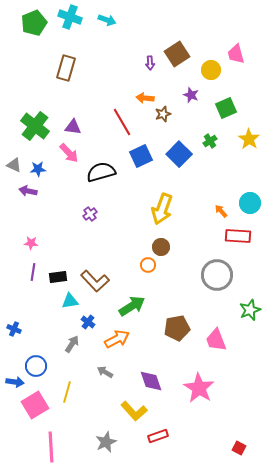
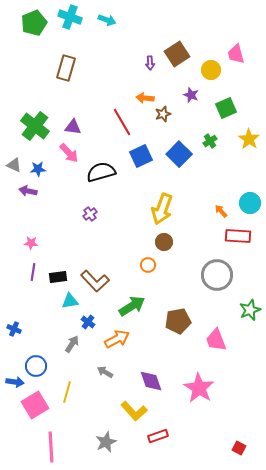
brown circle at (161, 247): moved 3 px right, 5 px up
brown pentagon at (177, 328): moved 1 px right, 7 px up
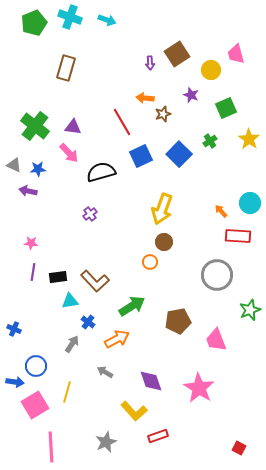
orange circle at (148, 265): moved 2 px right, 3 px up
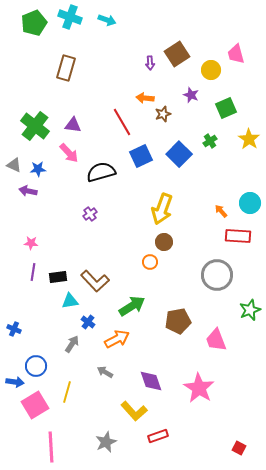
purple triangle at (73, 127): moved 2 px up
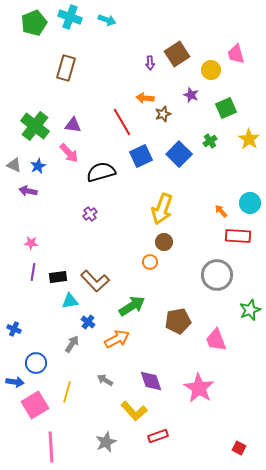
blue star at (38, 169): moved 3 px up; rotated 21 degrees counterclockwise
blue circle at (36, 366): moved 3 px up
gray arrow at (105, 372): moved 8 px down
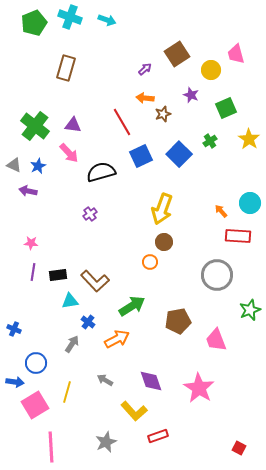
purple arrow at (150, 63): moved 5 px left, 6 px down; rotated 128 degrees counterclockwise
black rectangle at (58, 277): moved 2 px up
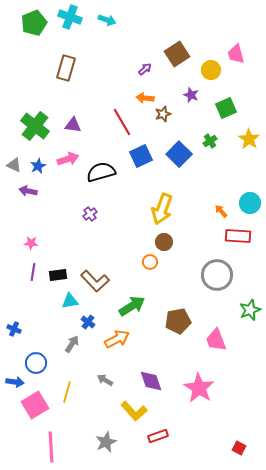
pink arrow at (69, 153): moved 1 px left, 6 px down; rotated 65 degrees counterclockwise
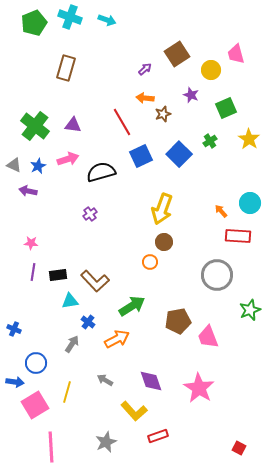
pink trapezoid at (216, 340): moved 8 px left, 3 px up
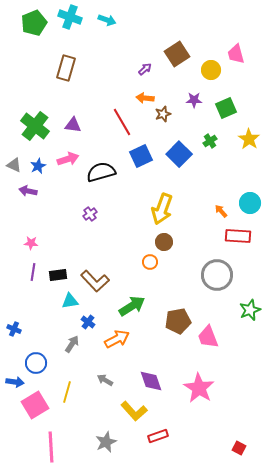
purple star at (191, 95): moved 3 px right, 5 px down; rotated 21 degrees counterclockwise
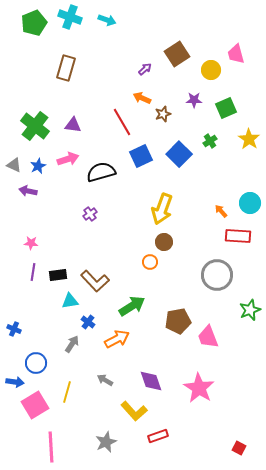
orange arrow at (145, 98): moved 3 px left; rotated 18 degrees clockwise
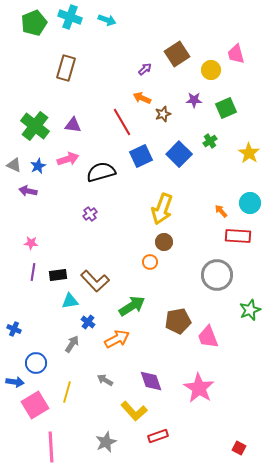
yellow star at (249, 139): moved 14 px down
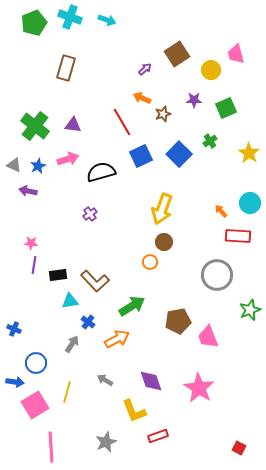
purple line at (33, 272): moved 1 px right, 7 px up
yellow L-shape at (134, 411): rotated 20 degrees clockwise
